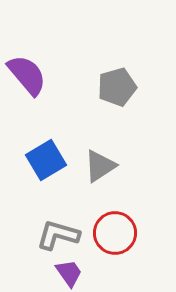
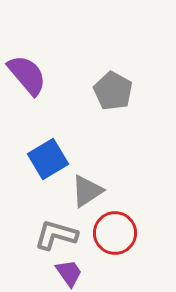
gray pentagon: moved 4 px left, 4 px down; rotated 27 degrees counterclockwise
blue square: moved 2 px right, 1 px up
gray triangle: moved 13 px left, 25 px down
gray L-shape: moved 2 px left
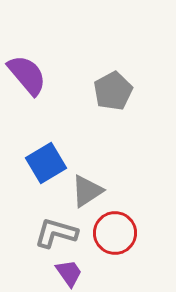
gray pentagon: rotated 15 degrees clockwise
blue square: moved 2 px left, 4 px down
gray L-shape: moved 2 px up
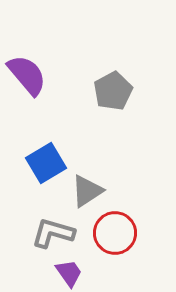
gray L-shape: moved 3 px left
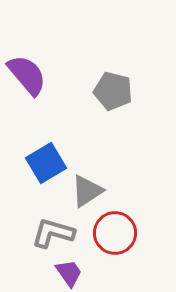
gray pentagon: rotated 30 degrees counterclockwise
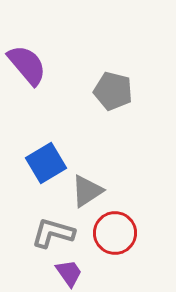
purple semicircle: moved 10 px up
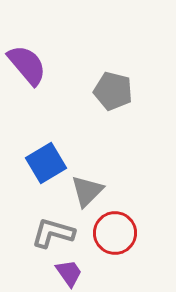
gray triangle: rotated 12 degrees counterclockwise
